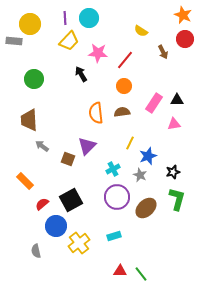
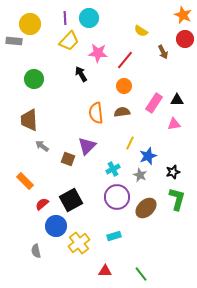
red triangle: moved 15 px left
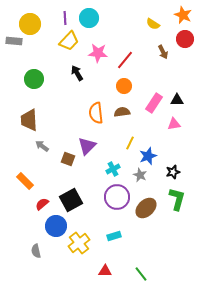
yellow semicircle: moved 12 px right, 7 px up
black arrow: moved 4 px left, 1 px up
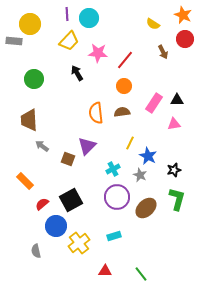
purple line: moved 2 px right, 4 px up
blue star: rotated 24 degrees counterclockwise
black star: moved 1 px right, 2 px up
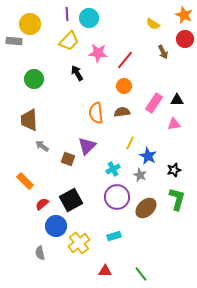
orange star: moved 1 px right
gray semicircle: moved 4 px right, 2 px down
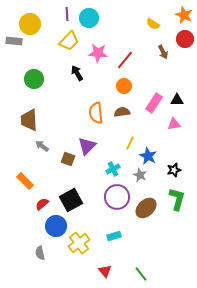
red triangle: rotated 48 degrees clockwise
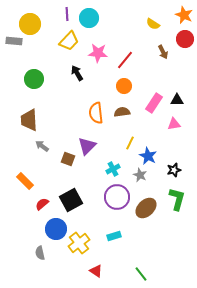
blue circle: moved 3 px down
red triangle: moved 9 px left; rotated 16 degrees counterclockwise
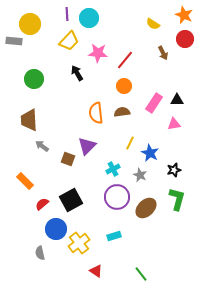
brown arrow: moved 1 px down
blue star: moved 2 px right, 3 px up
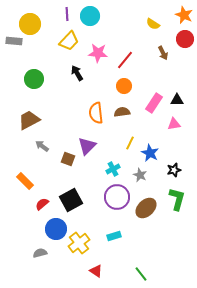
cyan circle: moved 1 px right, 2 px up
brown trapezoid: rotated 65 degrees clockwise
gray semicircle: rotated 88 degrees clockwise
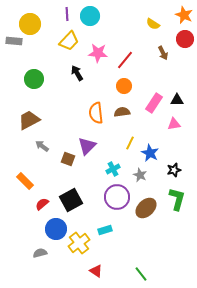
cyan rectangle: moved 9 px left, 6 px up
